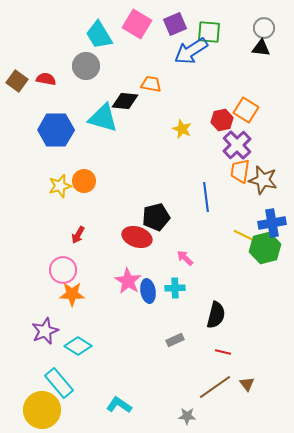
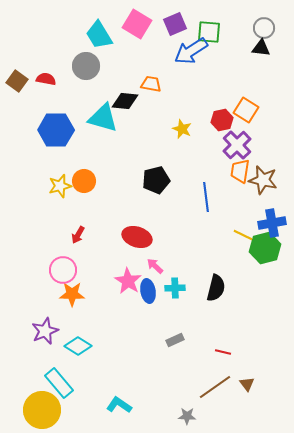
black pentagon at (156, 217): moved 37 px up
pink arrow at (185, 258): moved 30 px left, 8 px down
black semicircle at (216, 315): moved 27 px up
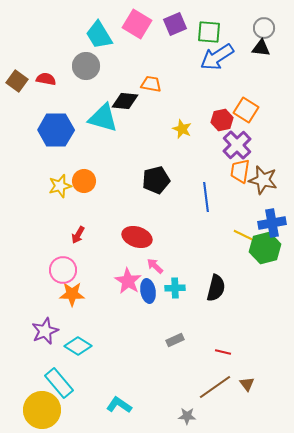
blue arrow at (191, 51): moved 26 px right, 6 px down
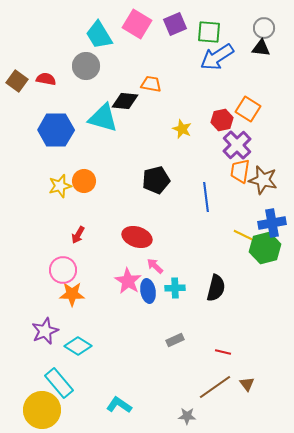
orange square at (246, 110): moved 2 px right, 1 px up
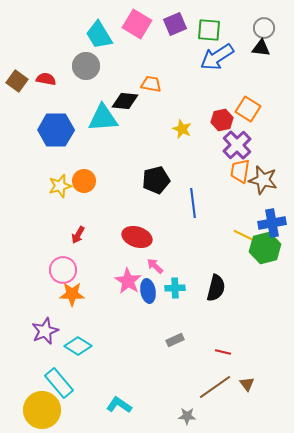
green square at (209, 32): moved 2 px up
cyan triangle at (103, 118): rotated 20 degrees counterclockwise
blue line at (206, 197): moved 13 px left, 6 px down
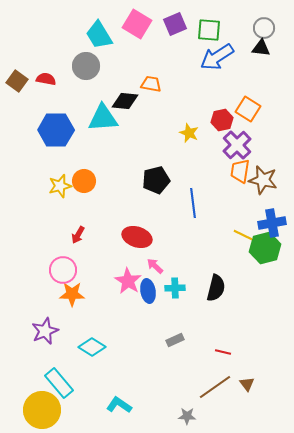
yellow star at (182, 129): moved 7 px right, 4 px down
cyan diamond at (78, 346): moved 14 px right, 1 px down
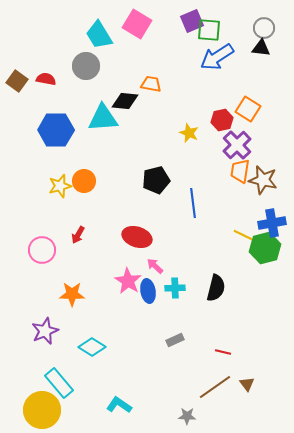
purple square at (175, 24): moved 17 px right, 3 px up
pink circle at (63, 270): moved 21 px left, 20 px up
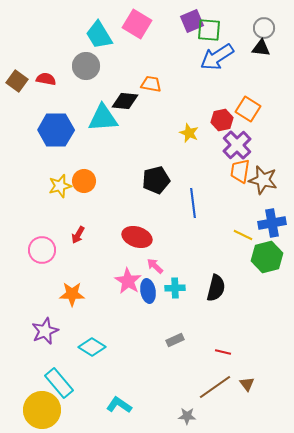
green hexagon at (265, 248): moved 2 px right, 9 px down
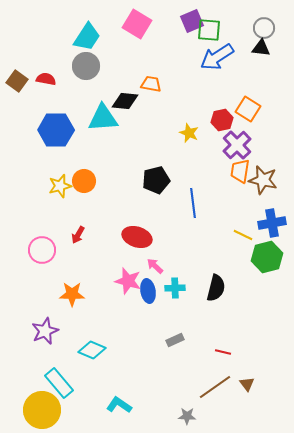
cyan trapezoid at (99, 35): moved 12 px left, 2 px down; rotated 116 degrees counterclockwise
pink star at (128, 281): rotated 16 degrees counterclockwise
cyan diamond at (92, 347): moved 3 px down; rotated 8 degrees counterclockwise
